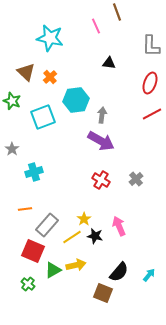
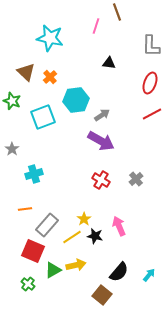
pink line: rotated 42 degrees clockwise
gray arrow: rotated 49 degrees clockwise
cyan cross: moved 2 px down
brown square: moved 1 px left, 2 px down; rotated 18 degrees clockwise
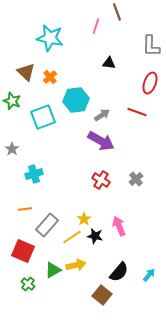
red line: moved 15 px left, 2 px up; rotated 48 degrees clockwise
red square: moved 10 px left
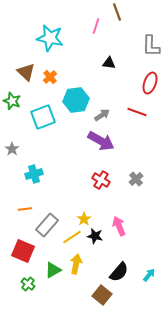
yellow arrow: moved 1 px up; rotated 66 degrees counterclockwise
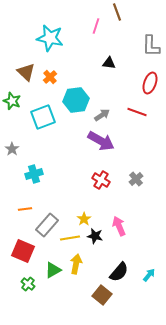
yellow line: moved 2 px left, 1 px down; rotated 24 degrees clockwise
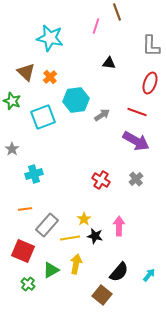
purple arrow: moved 35 px right
pink arrow: rotated 24 degrees clockwise
green triangle: moved 2 px left
